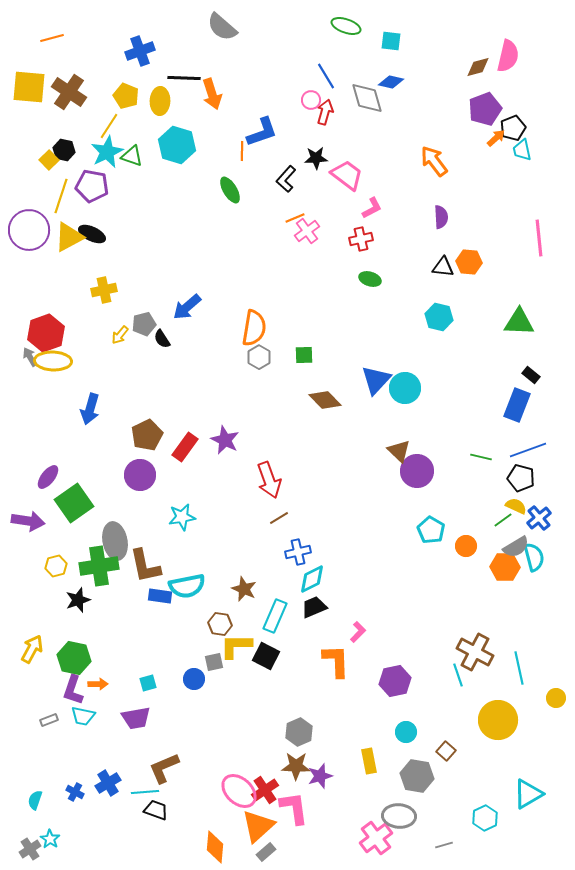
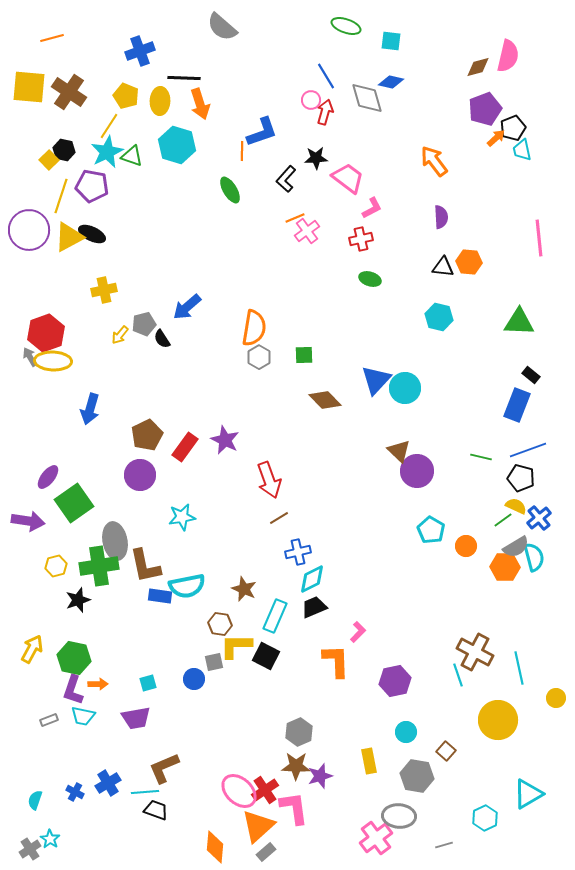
orange arrow at (212, 94): moved 12 px left, 10 px down
pink trapezoid at (347, 175): moved 1 px right, 3 px down
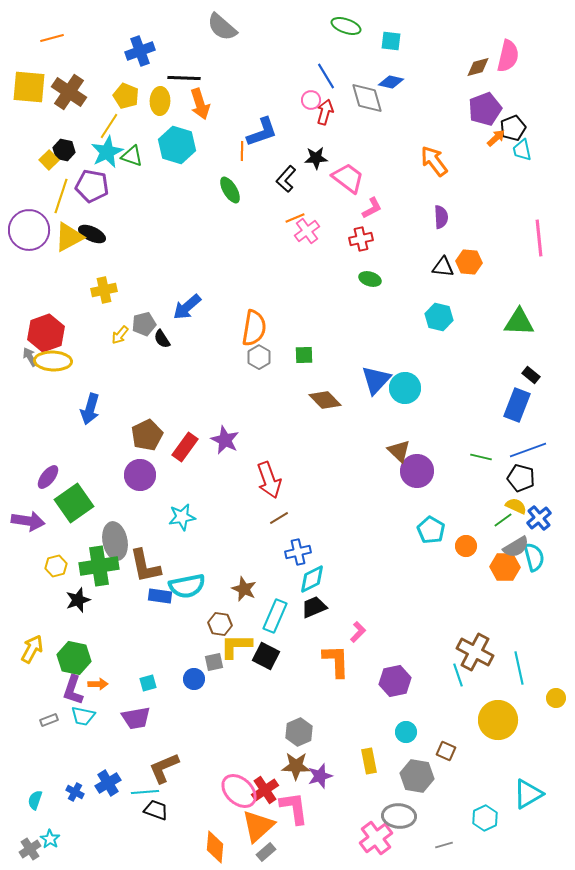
brown square at (446, 751): rotated 18 degrees counterclockwise
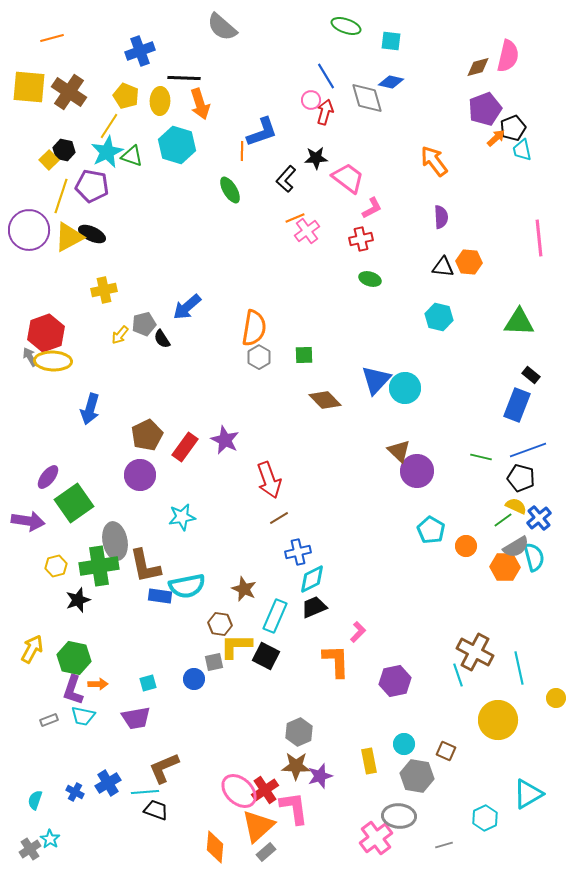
cyan circle at (406, 732): moved 2 px left, 12 px down
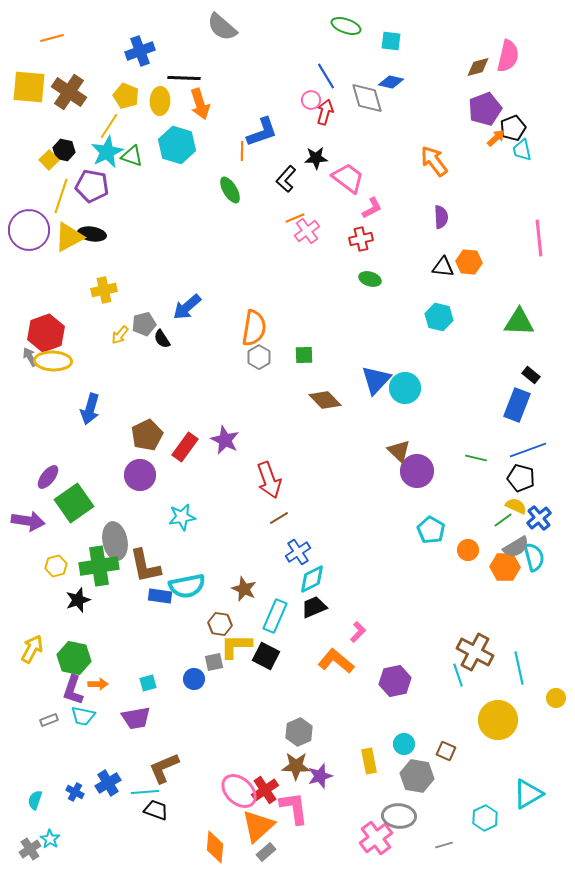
black ellipse at (92, 234): rotated 16 degrees counterclockwise
green line at (481, 457): moved 5 px left, 1 px down
orange circle at (466, 546): moved 2 px right, 4 px down
blue cross at (298, 552): rotated 20 degrees counterclockwise
orange L-shape at (336, 661): rotated 48 degrees counterclockwise
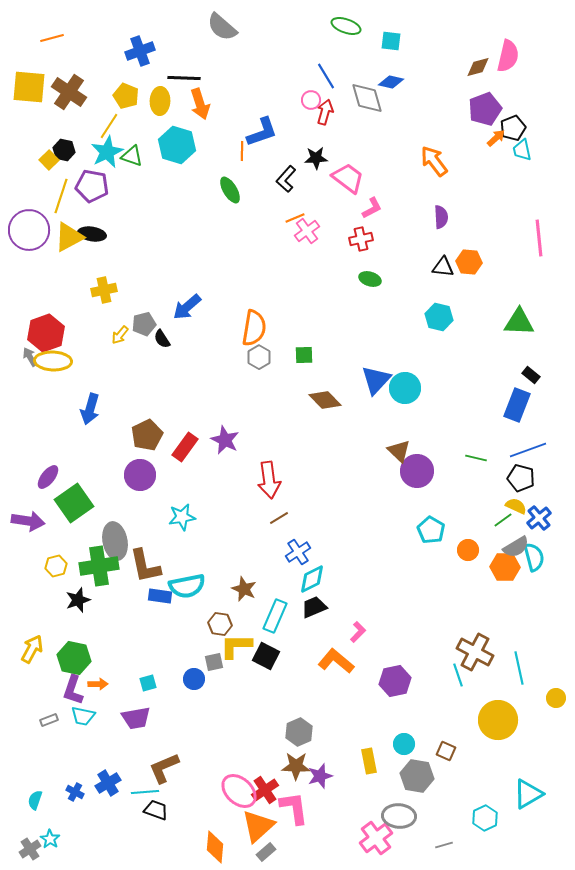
red arrow at (269, 480): rotated 12 degrees clockwise
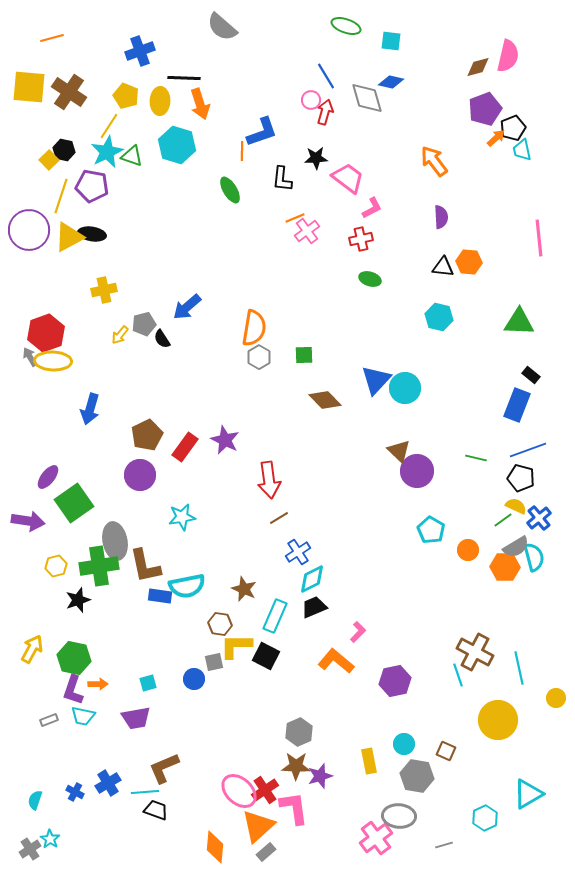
black L-shape at (286, 179): moved 4 px left; rotated 36 degrees counterclockwise
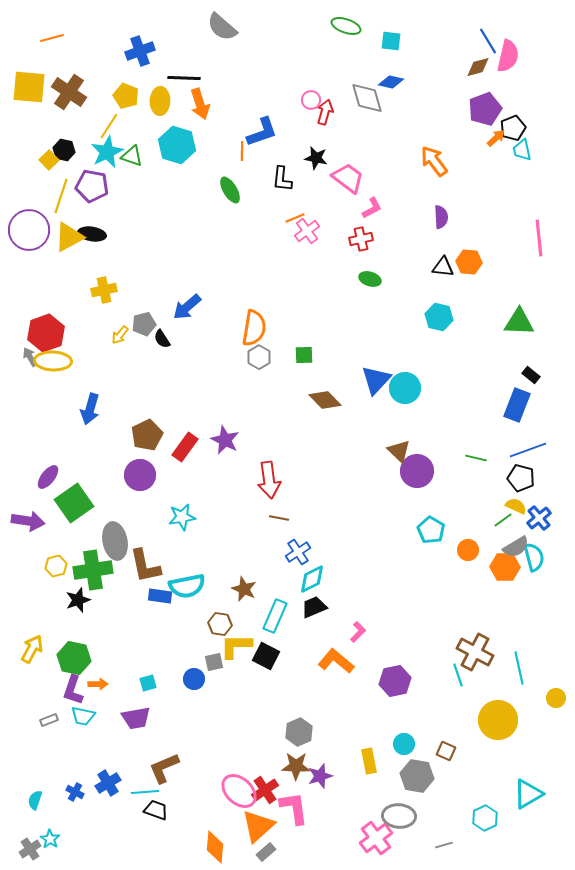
blue line at (326, 76): moved 162 px right, 35 px up
black star at (316, 158): rotated 15 degrees clockwise
brown line at (279, 518): rotated 42 degrees clockwise
green cross at (99, 566): moved 6 px left, 4 px down
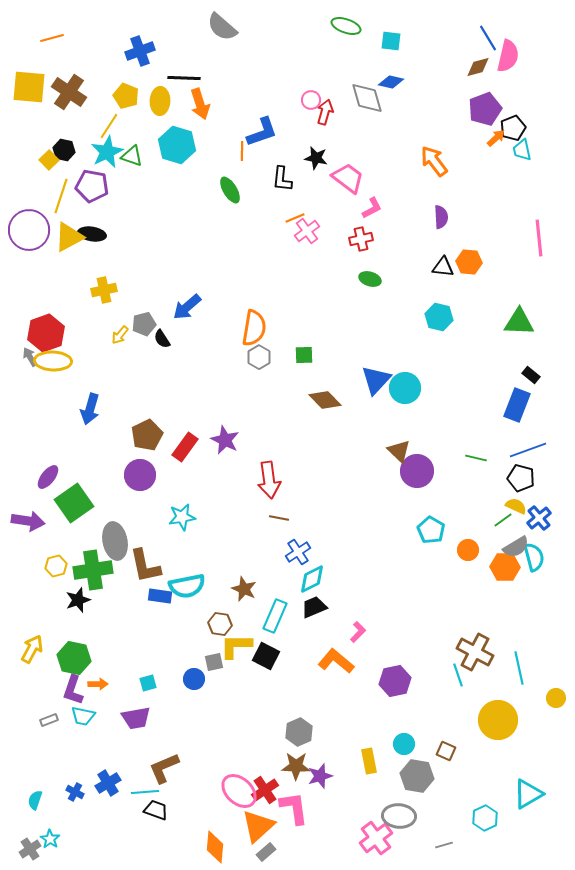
blue line at (488, 41): moved 3 px up
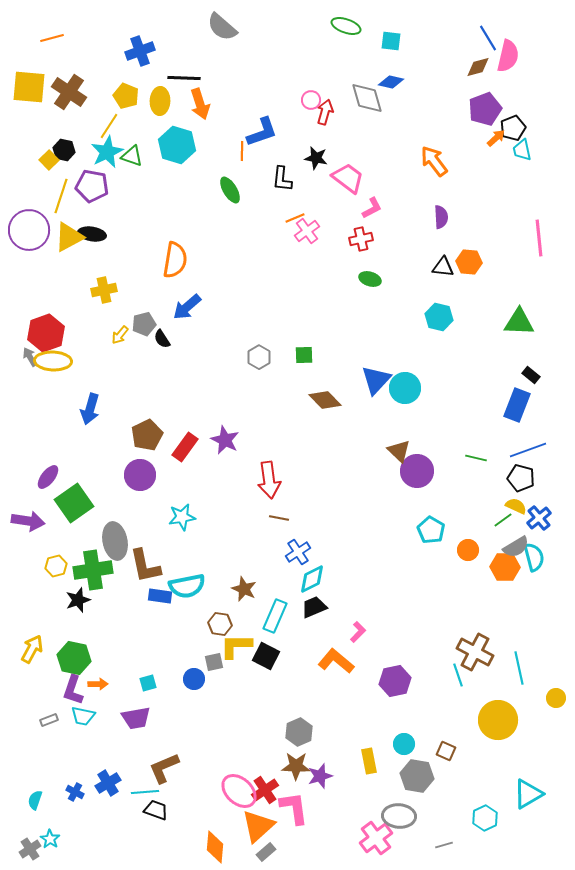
orange semicircle at (254, 328): moved 79 px left, 68 px up
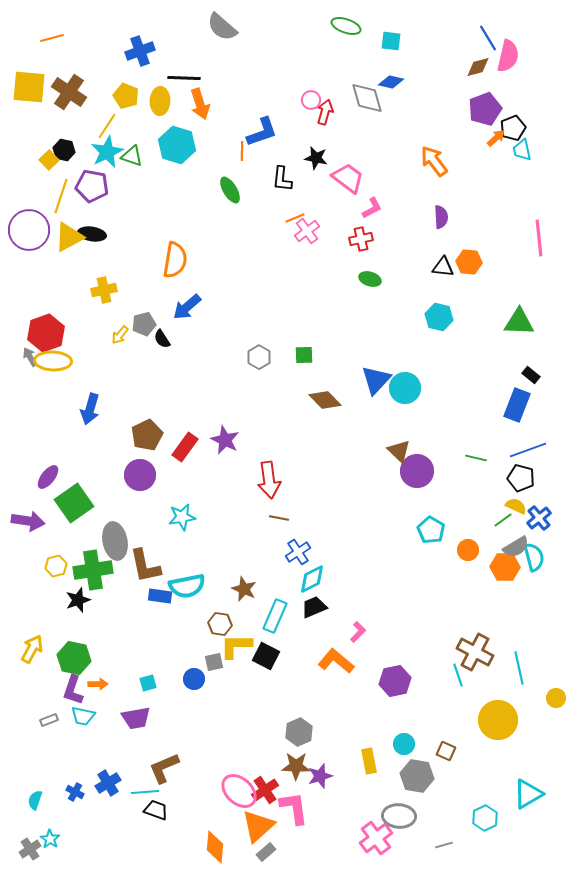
yellow line at (109, 126): moved 2 px left
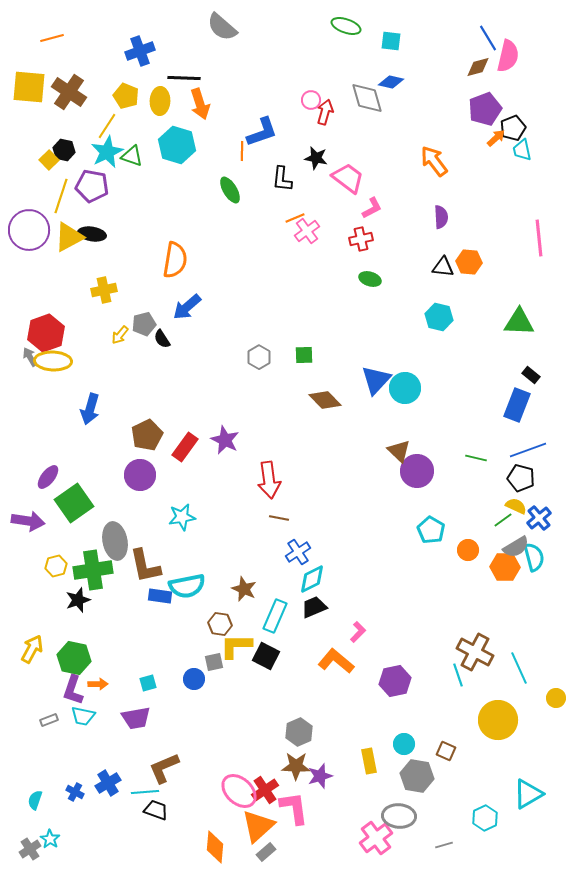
cyan line at (519, 668): rotated 12 degrees counterclockwise
